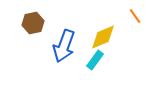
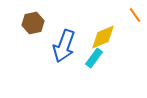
orange line: moved 1 px up
cyan rectangle: moved 1 px left, 2 px up
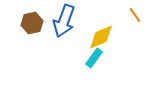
brown hexagon: moved 1 px left
yellow diamond: moved 2 px left
blue arrow: moved 25 px up
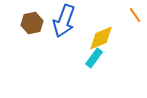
yellow diamond: moved 1 px down
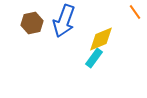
orange line: moved 3 px up
yellow diamond: moved 1 px down
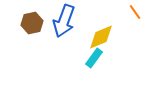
yellow diamond: moved 2 px up
